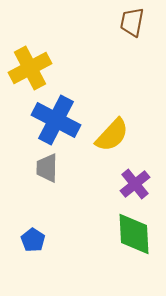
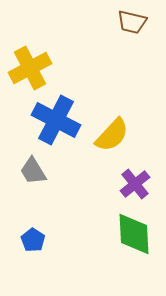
brown trapezoid: rotated 88 degrees counterclockwise
gray trapezoid: moved 14 px left, 3 px down; rotated 32 degrees counterclockwise
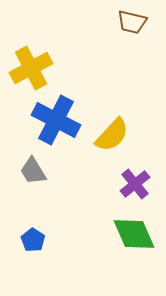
yellow cross: moved 1 px right
green diamond: rotated 21 degrees counterclockwise
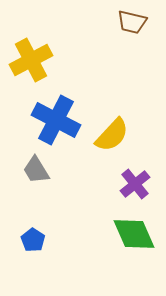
yellow cross: moved 8 px up
gray trapezoid: moved 3 px right, 1 px up
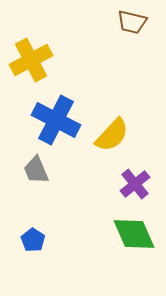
gray trapezoid: rotated 8 degrees clockwise
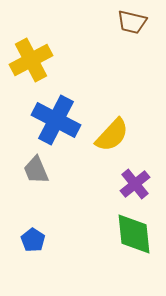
green diamond: rotated 18 degrees clockwise
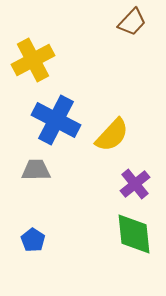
brown trapezoid: rotated 60 degrees counterclockwise
yellow cross: moved 2 px right
gray trapezoid: rotated 112 degrees clockwise
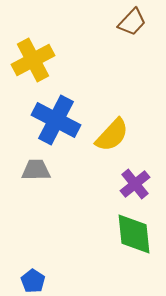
blue pentagon: moved 41 px down
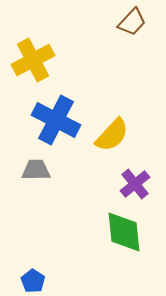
green diamond: moved 10 px left, 2 px up
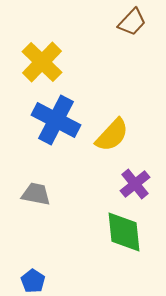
yellow cross: moved 9 px right, 2 px down; rotated 18 degrees counterclockwise
gray trapezoid: moved 24 px down; rotated 12 degrees clockwise
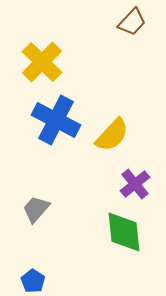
gray trapezoid: moved 15 px down; rotated 60 degrees counterclockwise
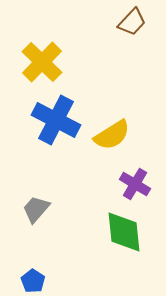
yellow semicircle: rotated 15 degrees clockwise
purple cross: rotated 20 degrees counterclockwise
